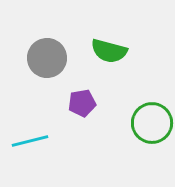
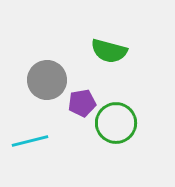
gray circle: moved 22 px down
green circle: moved 36 px left
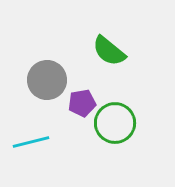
green semicircle: rotated 24 degrees clockwise
green circle: moved 1 px left
cyan line: moved 1 px right, 1 px down
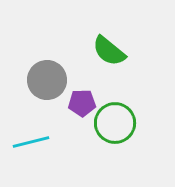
purple pentagon: rotated 8 degrees clockwise
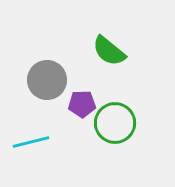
purple pentagon: moved 1 px down
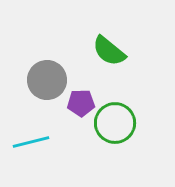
purple pentagon: moved 1 px left, 1 px up
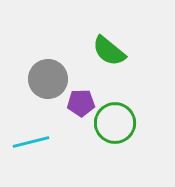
gray circle: moved 1 px right, 1 px up
